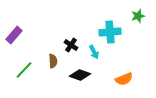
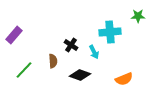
green star: rotated 16 degrees clockwise
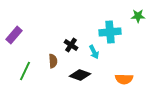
green line: moved 1 px right, 1 px down; rotated 18 degrees counterclockwise
orange semicircle: rotated 24 degrees clockwise
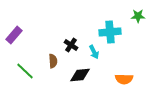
green line: rotated 72 degrees counterclockwise
black diamond: rotated 25 degrees counterclockwise
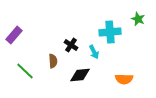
green star: moved 3 px down; rotated 24 degrees clockwise
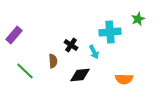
green star: rotated 24 degrees clockwise
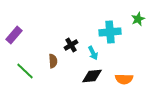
black cross: rotated 24 degrees clockwise
cyan arrow: moved 1 px left, 1 px down
black diamond: moved 12 px right, 1 px down
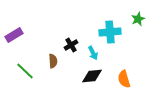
purple rectangle: rotated 18 degrees clockwise
orange semicircle: rotated 72 degrees clockwise
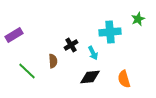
green line: moved 2 px right
black diamond: moved 2 px left, 1 px down
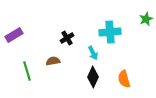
green star: moved 8 px right
black cross: moved 4 px left, 7 px up
brown semicircle: rotated 96 degrees counterclockwise
green line: rotated 30 degrees clockwise
black diamond: moved 3 px right; rotated 60 degrees counterclockwise
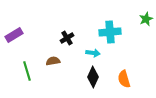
cyan arrow: rotated 56 degrees counterclockwise
